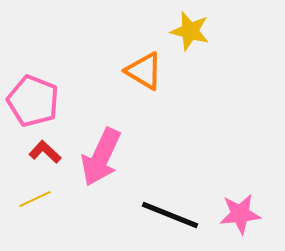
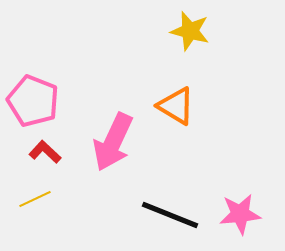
orange triangle: moved 32 px right, 35 px down
pink arrow: moved 12 px right, 15 px up
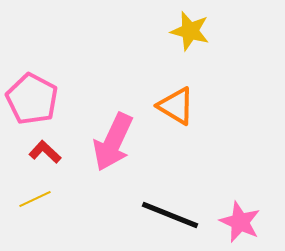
pink pentagon: moved 1 px left, 2 px up; rotated 6 degrees clockwise
pink star: moved 8 px down; rotated 30 degrees clockwise
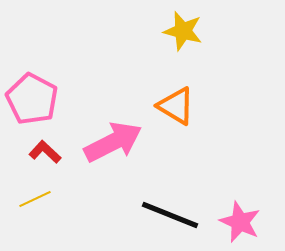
yellow star: moved 7 px left
pink arrow: rotated 142 degrees counterclockwise
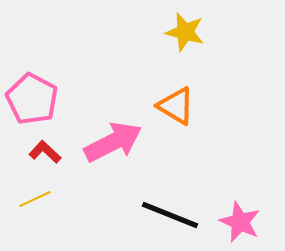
yellow star: moved 2 px right, 1 px down
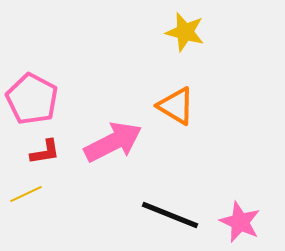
red L-shape: rotated 128 degrees clockwise
yellow line: moved 9 px left, 5 px up
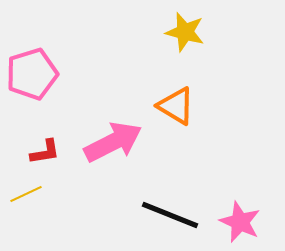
pink pentagon: moved 25 px up; rotated 27 degrees clockwise
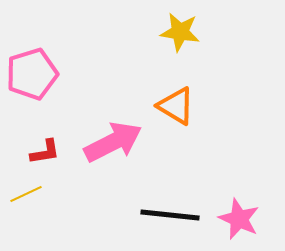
yellow star: moved 5 px left; rotated 6 degrees counterclockwise
black line: rotated 16 degrees counterclockwise
pink star: moved 1 px left, 3 px up
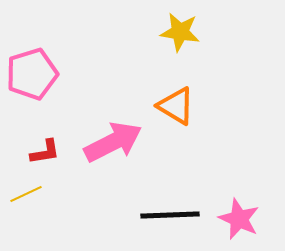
black line: rotated 8 degrees counterclockwise
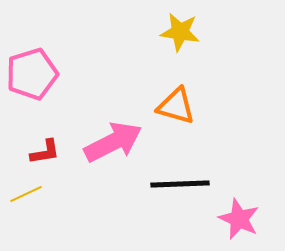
orange triangle: rotated 15 degrees counterclockwise
black line: moved 10 px right, 31 px up
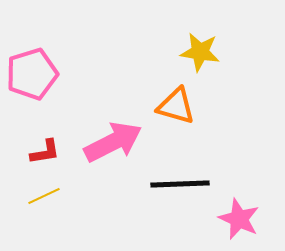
yellow star: moved 20 px right, 20 px down
yellow line: moved 18 px right, 2 px down
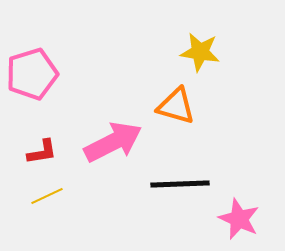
red L-shape: moved 3 px left
yellow line: moved 3 px right
